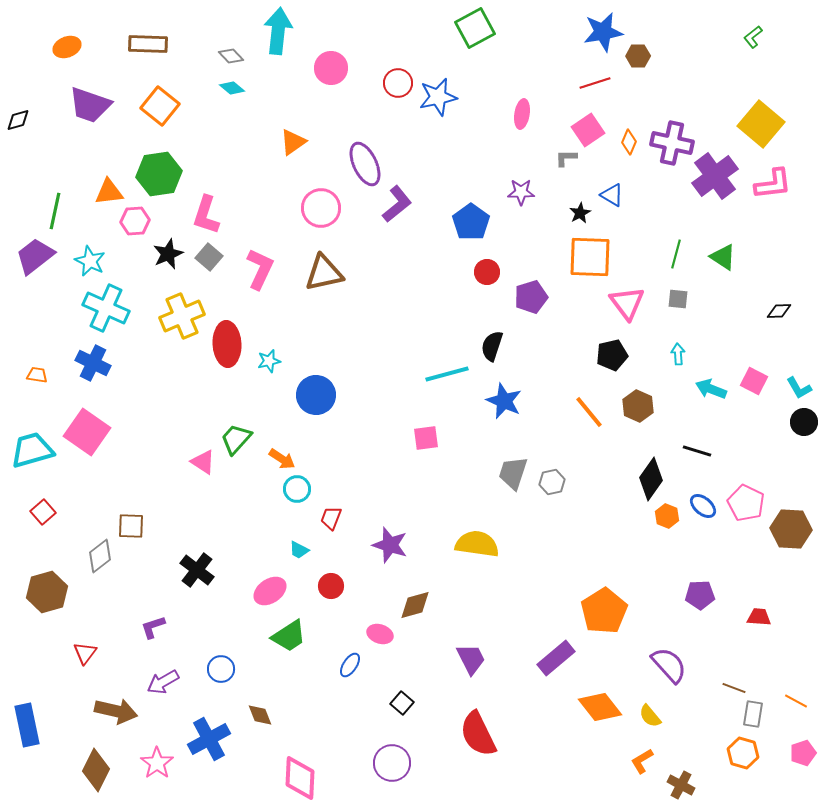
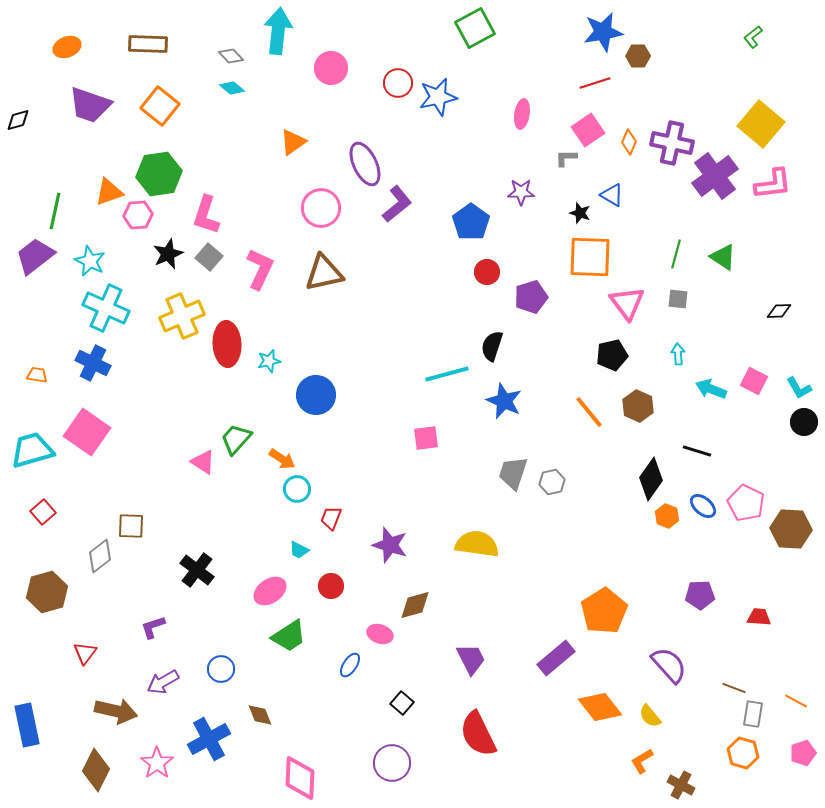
orange triangle at (109, 192): rotated 12 degrees counterclockwise
black star at (580, 213): rotated 25 degrees counterclockwise
pink hexagon at (135, 221): moved 3 px right, 6 px up
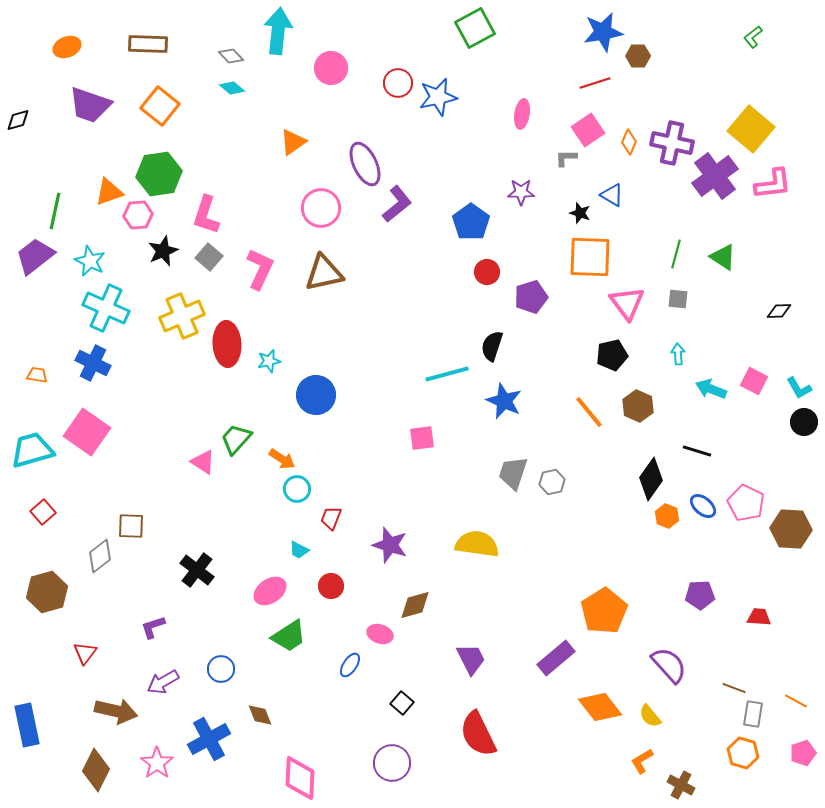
yellow square at (761, 124): moved 10 px left, 5 px down
black star at (168, 254): moved 5 px left, 3 px up
pink square at (426, 438): moved 4 px left
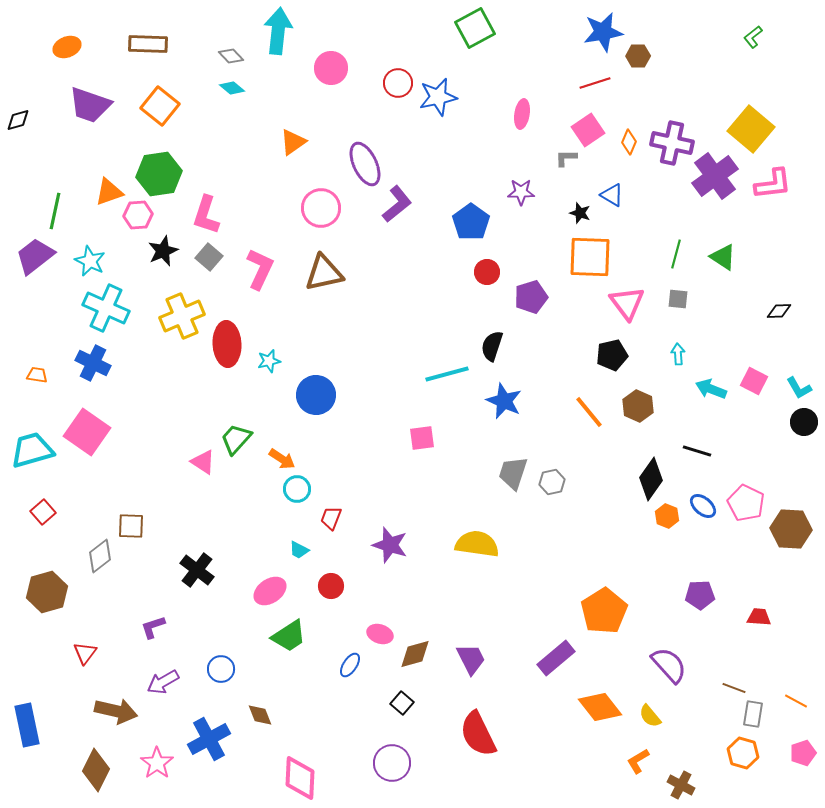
brown diamond at (415, 605): moved 49 px down
orange L-shape at (642, 761): moved 4 px left
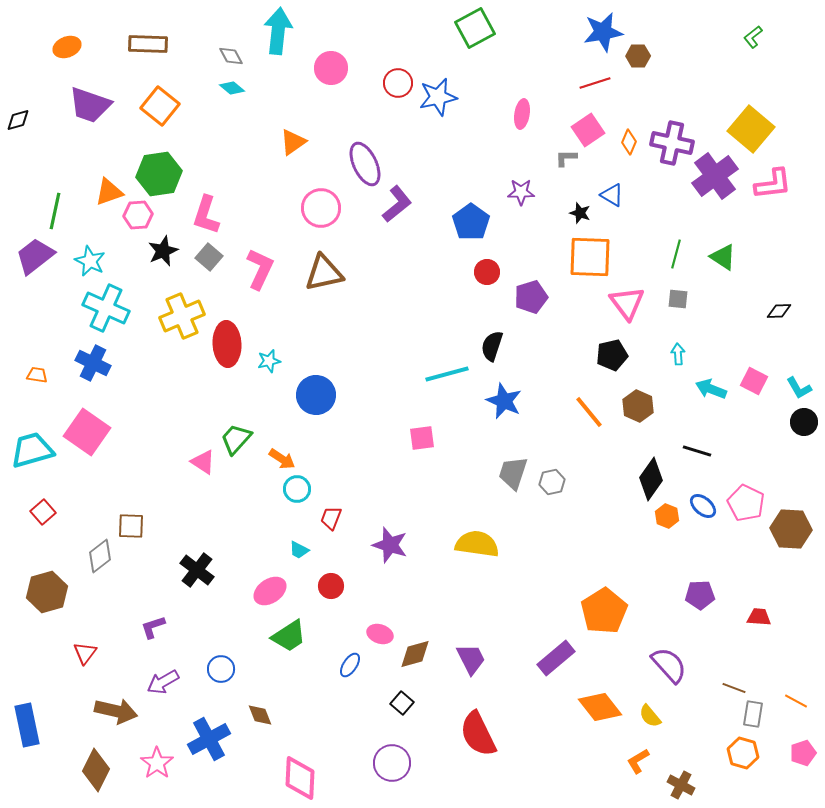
gray diamond at (231, 56): rotated 15 degrees clockwise
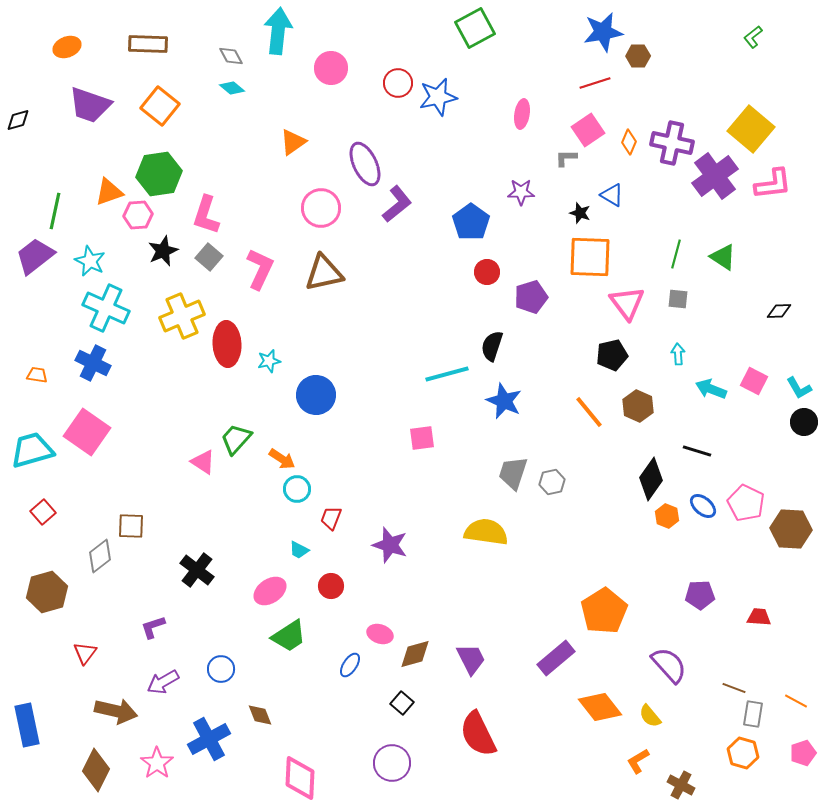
yellow semicircle at (477, 544): moved 9 px right, 12 px up
